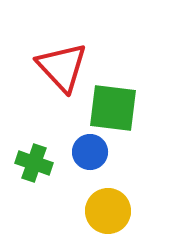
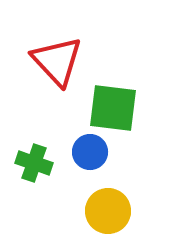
red triangle: moved 5 px left, 6 px up
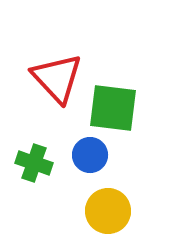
red triangle: moved 17 px down
blue circle: moved 3 px down
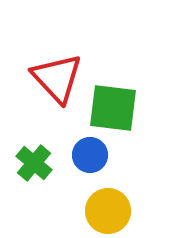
green cross: rotated 21 degrees clockwise
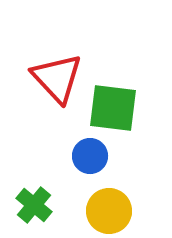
blue circle: moved 1 px down
green cross: moved 42 px down
yellow circle: moved 1 px right
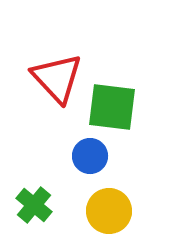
green square: moved 1 px left, 1 px up
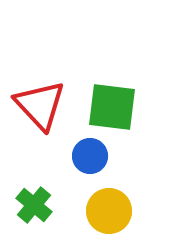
red triangle: moved 17 px left, 27 px down
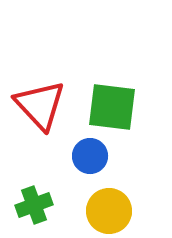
green cross: rotated 30 degrees clockwise
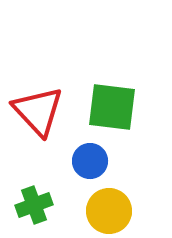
red triangle: moved 2 px left, 6 px down
blue circle: moved 5 px down
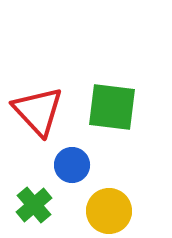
blue circle: moved 18 px left, 4 px down
green cross: rotated 21 degrees counterclockwise
